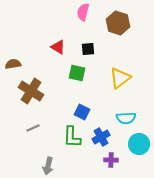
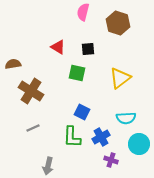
purple cross: rotated 16 degrees clockwise
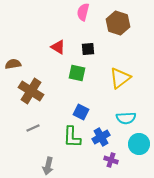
blue square: moved 1 px left
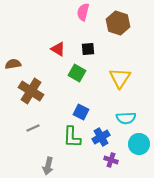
red triangle: moved 2 px down
green square: rotated 18 degrees clockwise
yellow triangle: rotated 20 degrees counterclockwise
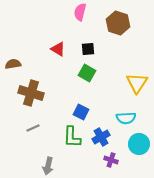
pink semicircle: moved 3 px left
green square: moved 10 px right
yellow triangle: moved 17 px right, 5 px down
brown cross: moved 2 px down; rotated 15 degrees counterclockwise
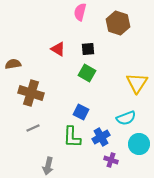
cyan semicircle: rotated 18 degrees counterclockwise
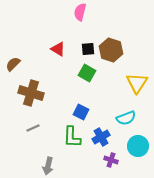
brown hexagon: moved 7 px left, 27 px down
brown semicircle: rotated 35 degrees counterclockwise
cyan circle: moved 1 px left, 2 px down
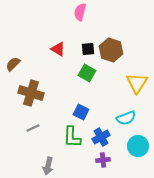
purple cross: moved 8 px left; rotated 24 degrees counterclockwise
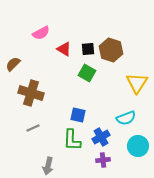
pink semicircle: moved 39 px left, 21 px down; rotated 132 degrees counterclockwise
red triangle: moved 6 px right
blue square: moved 3 px left, 3 px down; rotated 14 degrees counterclockwise
green L-shape: moved 3 px down
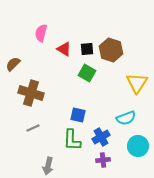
pink semicircle: rotated 132 degrees clockwise
black square: moved 1 px left
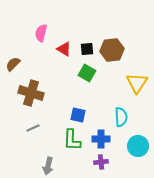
brown hexagon: moved 1 px right; rotated 25 degrees counterclockwise
cyan semicircle: moved 5 px left, 1 px up; rotated 72 degrees counterclockwise
blue cross: moved 2 px down; rotated 30 degrees clockwise
purple cross: moved 2 px left, 2 px down
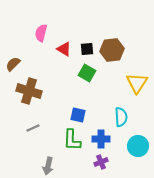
brown cross: moved 2 px left, 2 px up
purple cross: rotated 16 degrees counterclockwise
